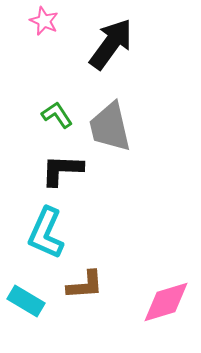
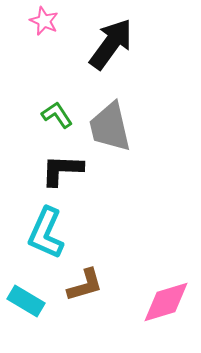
brown L-shape: rotated 12 degrees counterclockwise
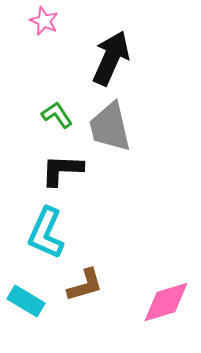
black arrow: moved 14 px down; rotated 12 degrees counterclockwise
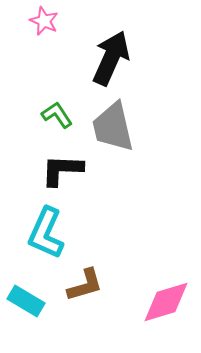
gray trapezoid: moved 3 px right
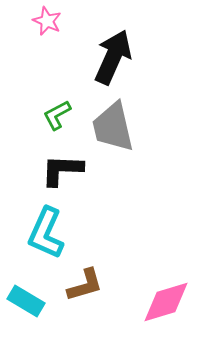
pink star: moved 3 px right
black arrow: moved 2 px right, 1 px up
green L-shape: rotated 84 degrees counterclockwise
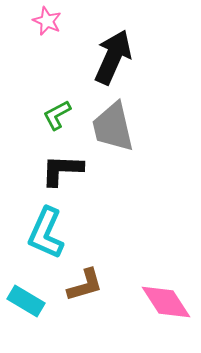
pink diamond: rotated 74 degrees clockwise
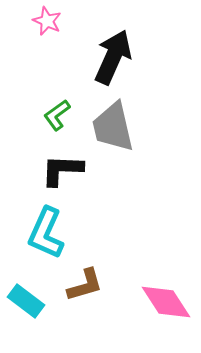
green L-shape: rotated 8 degrees counterclockwise
cyan rectangle: rotated 6 degrees clockwise
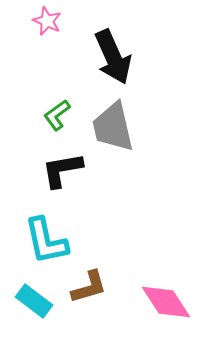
black arrow: rotated 132 degrees clockwise
black L-shape: rotated 12 degrees counterclockwise
cyan L-shape: moved 8 px down; rotated 36 degrees counterclockwise
brown L-shape: moved 4 px right, 2 px down
cyan rectangle: moved 8 px right
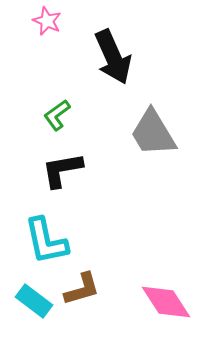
gray trapezoid: moved 40 px right, 6 px down; rotated 18 degrees counterclockwise
brown L-shape: moved 7 px left, 2 px down
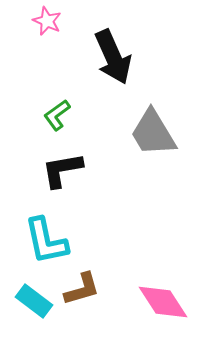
pink diamond: moved 3 px left
